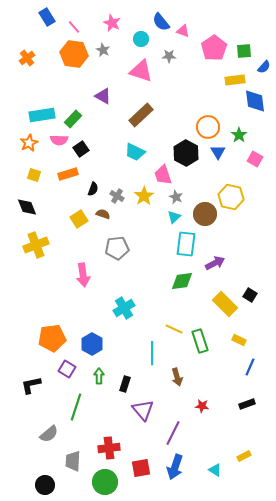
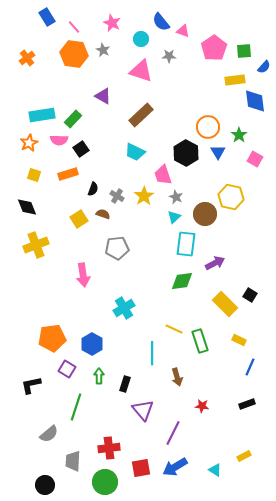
blue arrow at (175, 467): rotated 40 degrees clockwise
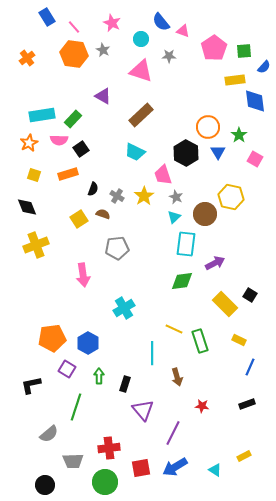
blue hexagon at (92, 344): moved 4 px left, 1 px up
gray trapezoid at (73, 461): rotated 95 degrees counterclockwise
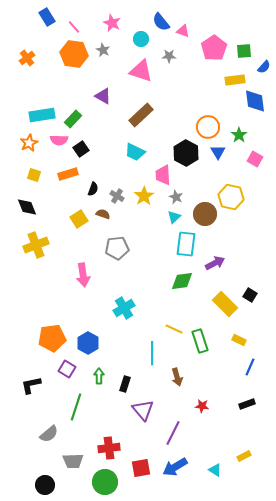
pink trapezoid at (163, 175): rotated 15 degrees clockwise
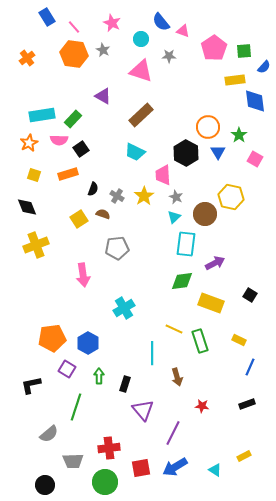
yellow rectangle at (225, 304): moved 14 px left, 1 px up; rotated 25 degrees counterclockwise
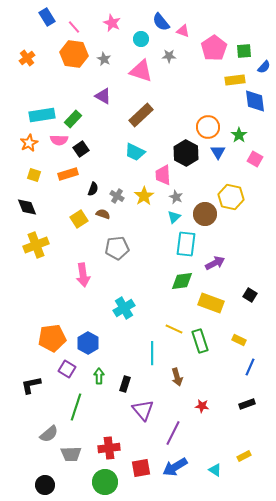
gray star at (103, 50): moved 1 px right, 9 px down
gray trapezoid at (73, 461): moved 2 px left, 7 px up
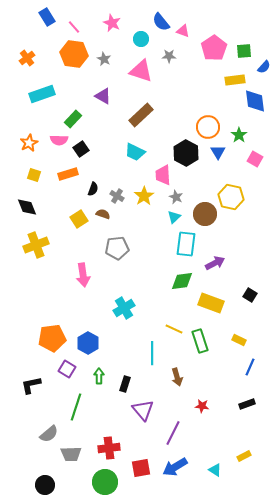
cyan rectangle at (42, 115): moved 21 px up; rotated 10 degrees counterclockwise
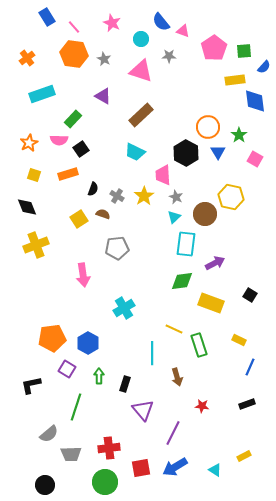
green rectangle at (200, 341): moved 1 px left, 4 px down
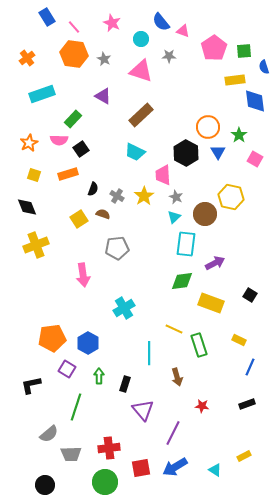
blue semicircle at (264, 67): rotated 120 degrees clockwise
cyan line at (152, 353): moved 3 px left
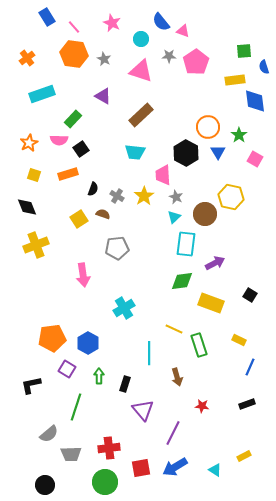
pink pentagon at (214, 48): moved 18 px left, 14 px down
cyan trapezoid at (135, 152): rotated 20 degrees counterclockwise
